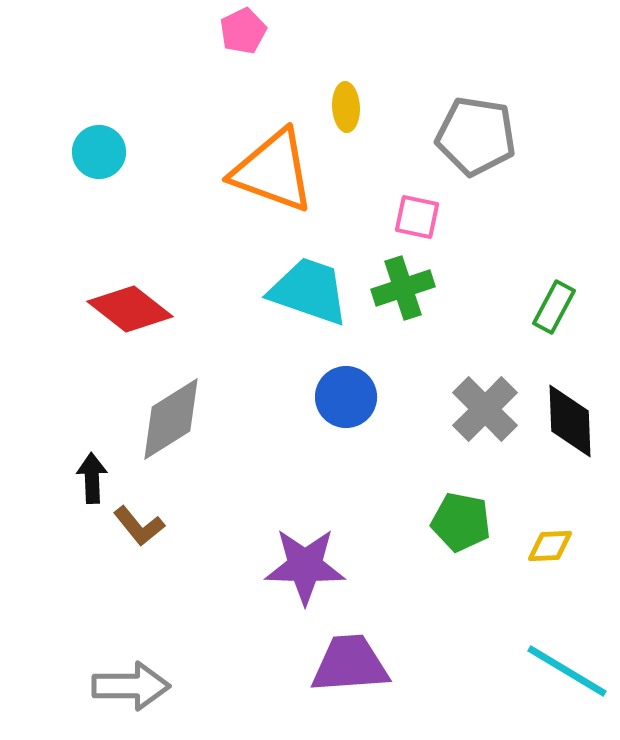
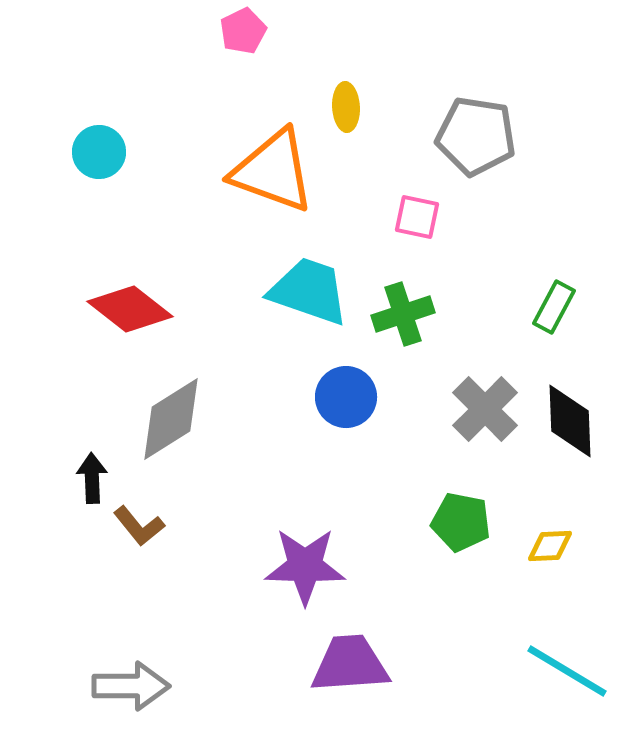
green cross: moved 26 px down
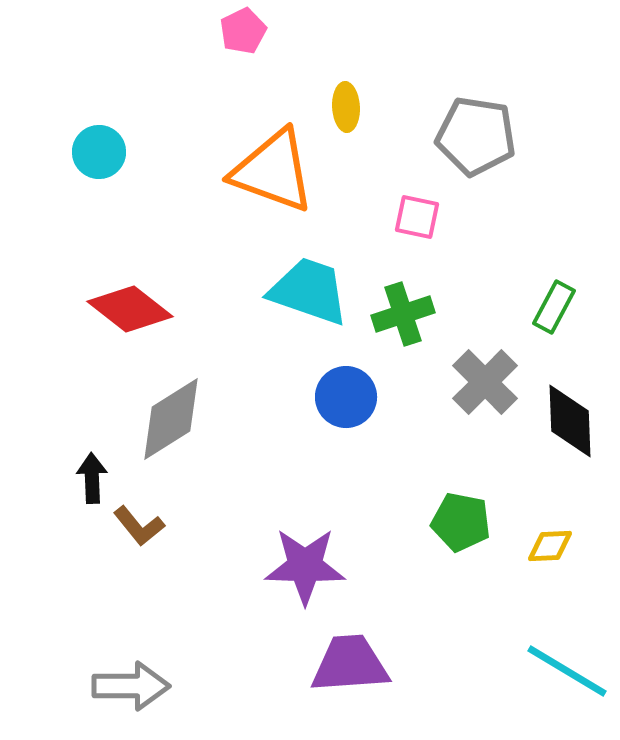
gray cross: moved 27 px up
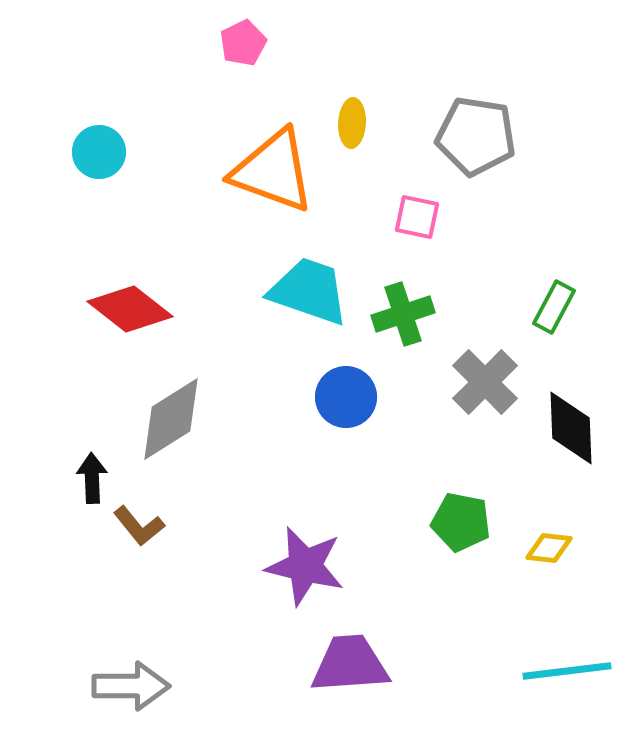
pink pentagon: moved 12 px down
yellow ellipse: moved 6 px right, 16 px down; rotated 6 degrees clockwise
black diamond: moved 1 px right, 7 px down
yellow diamond: moved 1 px left, 2 px down; rotated 9 degrees clockwise
purple star: rotated 12 degrees clockwise
cyan line: rotated 38 degrees counterclockwise
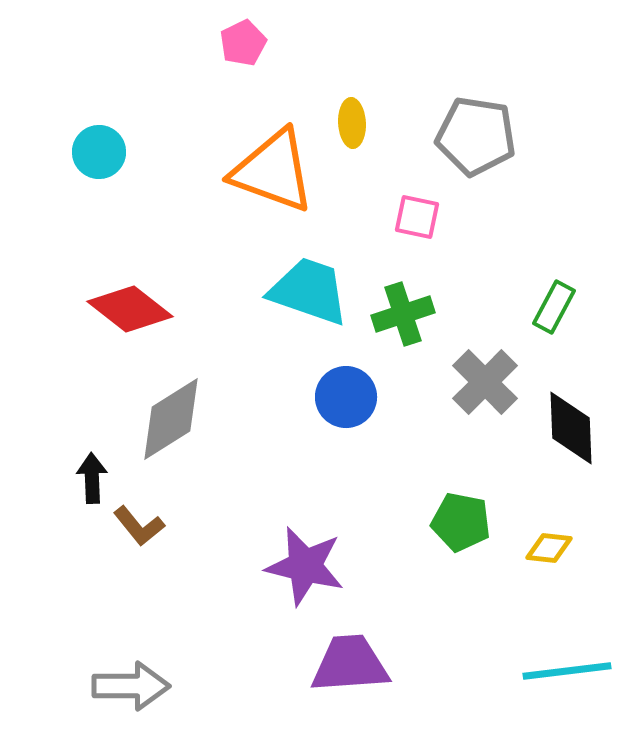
yellow ellipse: rotated 6 degrees counterclockwise
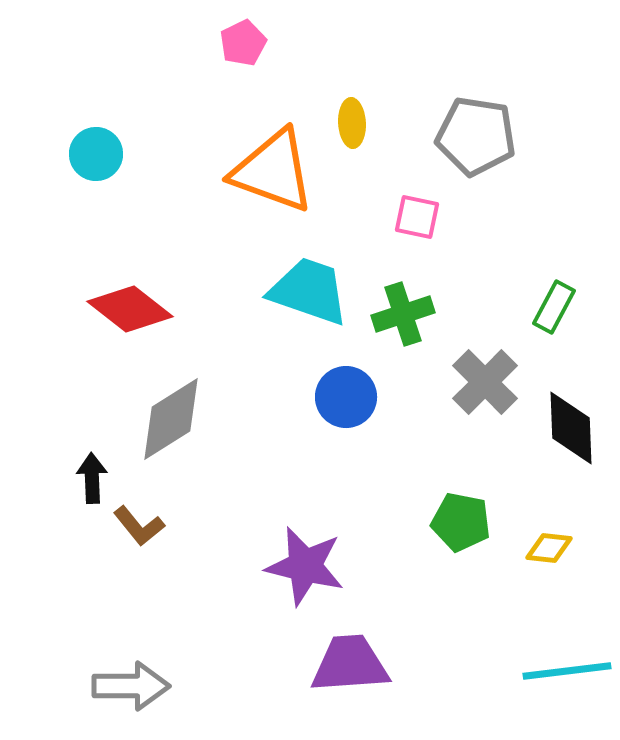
cyan circle: moved 3 px left, 2 px down
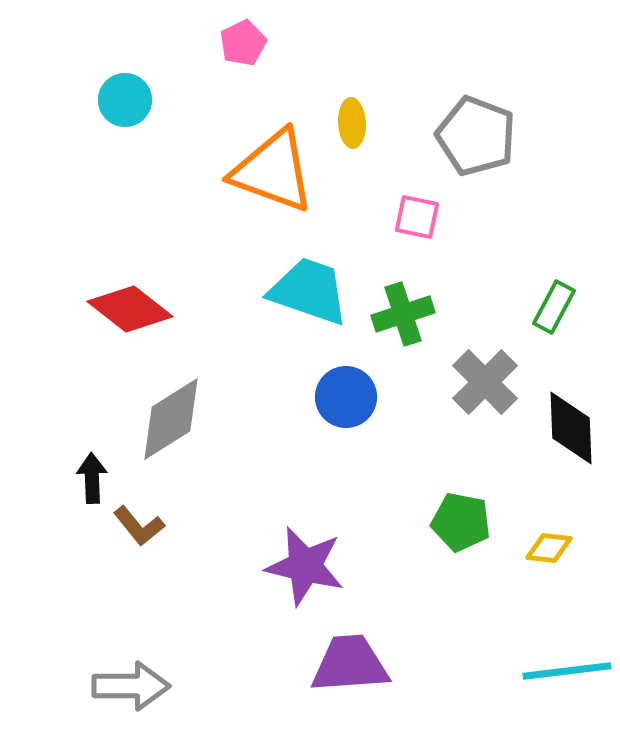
gray pentagon: rotated 12 degrees clockwise
cyan circle: moved 29 px right, 54 px up
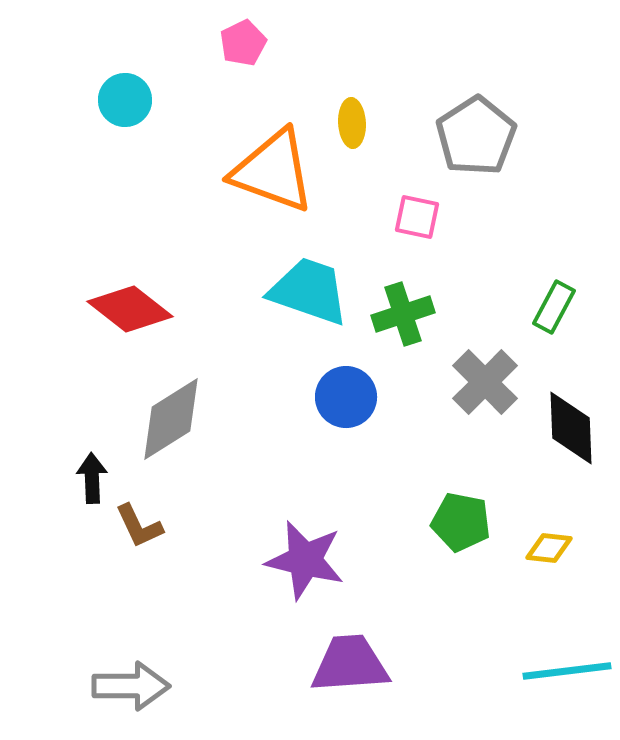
gray pentagon: rotated 18 degrees clockwise
brown L-shape: rotated 14 degrees clockwise
purple star: moved 6 px up
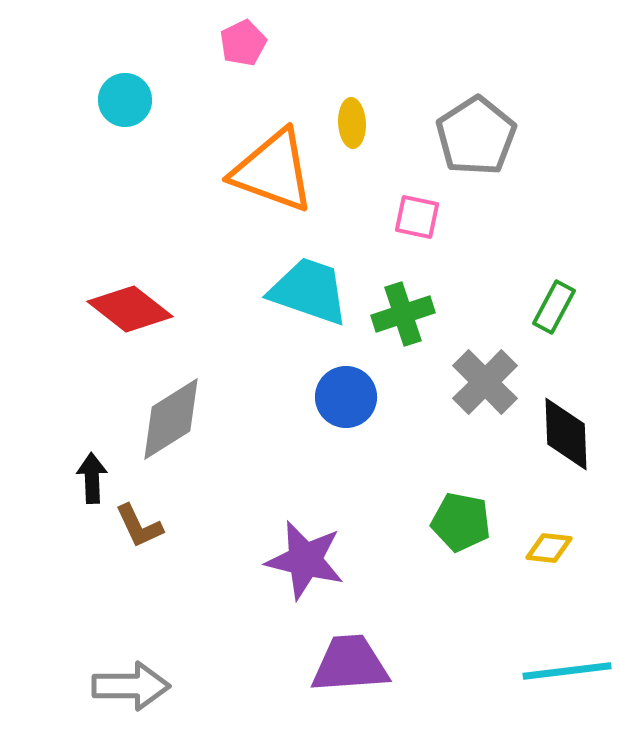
black diamond: moved 5 px left, 6 px down
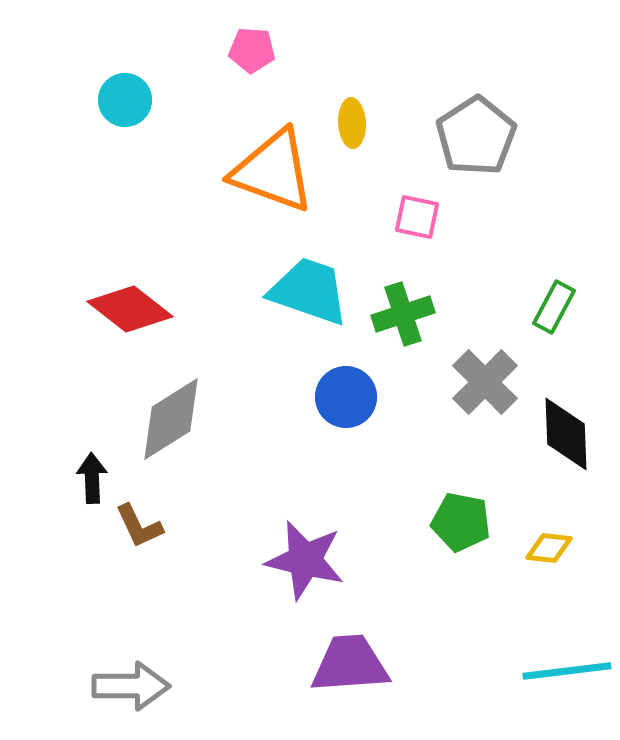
pink pentagon: moved 9 px right, 7 px down; rotated 30 degrees clockwise
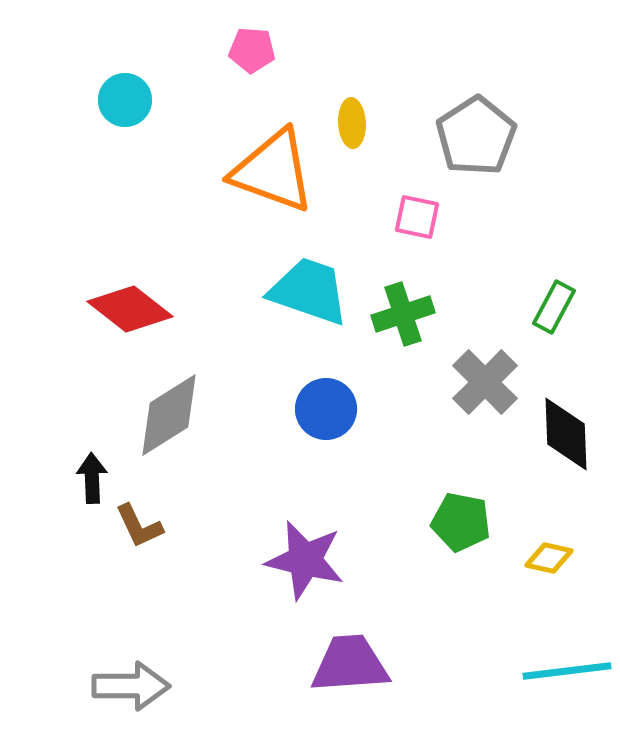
blue circle: moved 20 px left, 12 px down
gray diamond: moved 2 px left, 4 px up
yellow diamond: moved 10 px down; rotated 6 degrees clockwise
